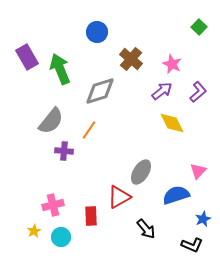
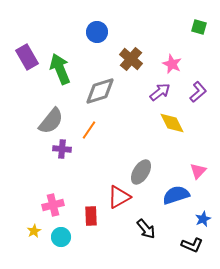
green square: rotated 28 degrees counterclockwise
purple arrow: moved 2 px left, 1 px down
purple cross: moved 2 px left, 2 px up
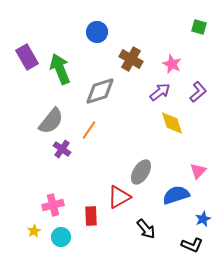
brown cross: rotated 10 degrees counterclockwise
yellow diamond: rotated 8 degrees clockwise
purple cross: rotated 30 degrees clockwise
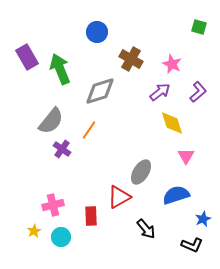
pink triangle: moved 12 px left, 15 px up; rotated 12 degrees counterclockwise
